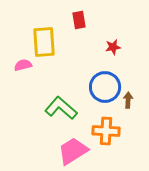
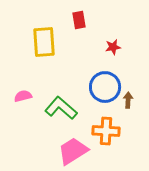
pink semicircle: moved 31 px down
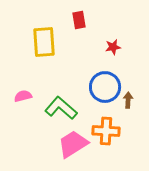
pink trapezoid: moved 7 px up
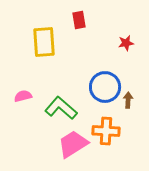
red star: moved 13 px right, 4 px up
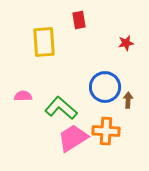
pink semicircle: rotated 12 degrees clockwise
pink trapezoid: moved 6 px up
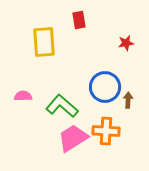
green L-shape: moved 1 px right, 2 px up
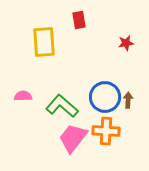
blue circle: moved 10 px down
pink trapezoid: rotated 20 degrees counterclockwise
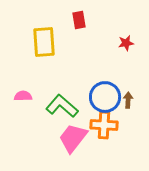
orange cross: moved 2 px left, 6 px up
